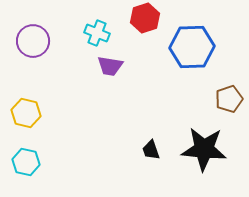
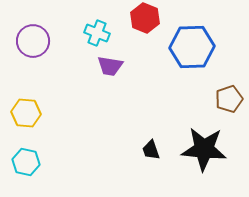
red hexagon: rotated 20 degrees counterclockwise
yellow hexagon: rotated 8 degrees counterclockwise
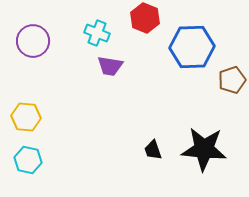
brown pentagon: moved 3 px right, 19 px up
yellow hexagon: moved 4 px down
black trapezoid: moved 2 px right
cyan hexagon: moved 2 px right, 2 px up
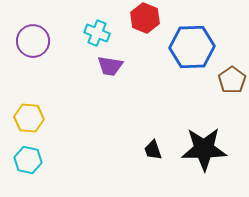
brown pentagon: rotated 16 degrees counterclockwise
yellow hexagon: moved 3 px right, 1 px down
black star: rotated 6 degrees counterclockwise
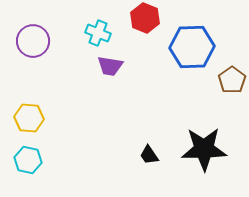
cyan cross: moved 1 px right
black trapezoid: moved 4 px left, 5 px down; rotated 15 degrees counterclockwise
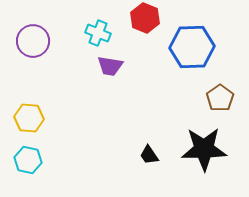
brown pentagon: moved 12 px left, 18 px down
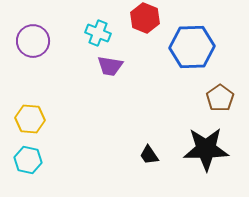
yellow hexagon: moved 1 px right, 1 px down
black star: moved 2 px right
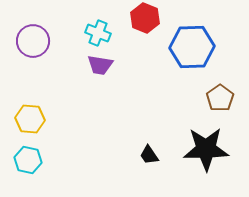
purple trapezoid: moved 10 px left, 1 px up
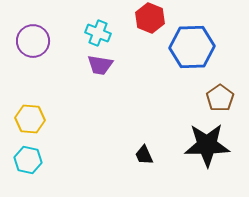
red hexagon: moved 5 px right
black star: moved 1 px right, 4 px up
black trapezoid: moved 5 px left; rotated 10 degrees clockwise
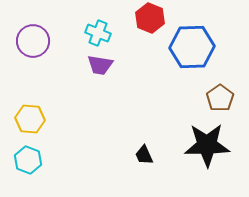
cyan hexagon: rotated 8 degrees clockwise
